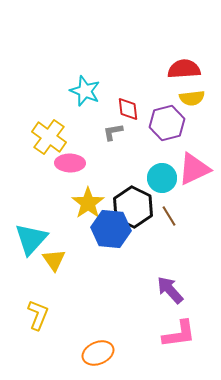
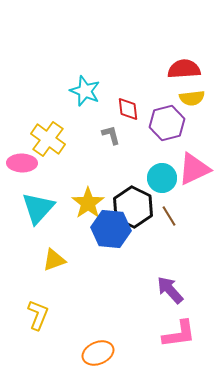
gray L-shape: moved 2 px left, 3 px down; rotated 85 degrees clockwise
yellow cross: moved 1 px left, 2 px down
pink ellipse: moved 48 px left
cyan triangle: moved 7 px right, 31 px up
yellow triangle: rotated 45 degrees clockwise
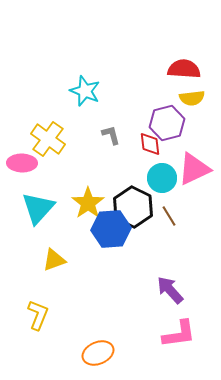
red semicircle: rotated 8 degrees clockwise
red diamond: moved 22 px right, 35 px down
blue hexagon: rotated 9 degrees counterclockwise
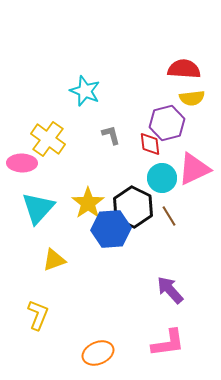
pink L-shape: moved 11 px left, 9 px down
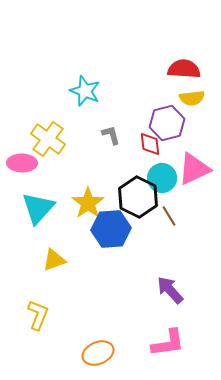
black hexagon: moved 5 px right, 10 px up
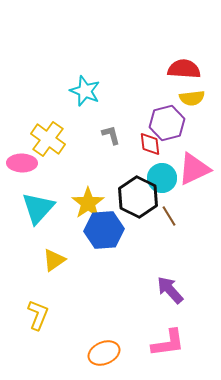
blue hexagon: moved 7 px left, 1 px down
yellow triangle: rotated 15 degrees counterclockwise
orange ellipse: moved 6 px right
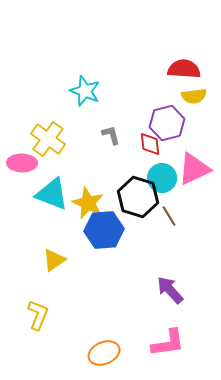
yellow semicircle: moved 2 px right, 2 px up
black hexagon: rotated 9 degrees counterclockwise
yellow star: rotated 12 degrees counterclockwise
cyan triangle: moved 14 px right, 14 px up; rotated 51 degrees counterclockwise
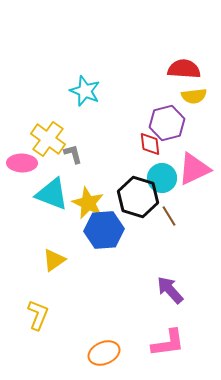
gray L-shape: moved 38 px left, 19 px down
